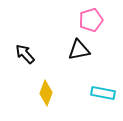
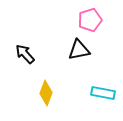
pink pentagon: moved 1 px left
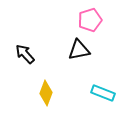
cyan rectangle: rotated 10 degrees clockwise
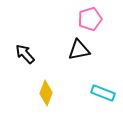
pink pentagon: moved 1 px up
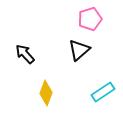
black triangle: rotated 30 degrees counterclockwise
cyan rectangle: moved 1 px up; rotated 55 degrees counterclockwise
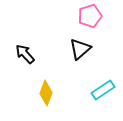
pink pentagon: moved 3 px up
black triangle: moved 1 px right, 1 px up
cyan rectangle: moved 2 px up
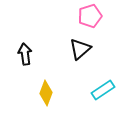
black arrow: rotated 35 degrees clockwise
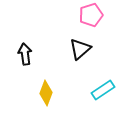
pink pentagon: moved 1 px right, 1 px up
